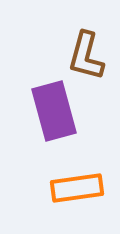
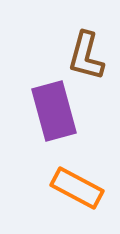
orange rectangle: rotated 36 degrees clockwise
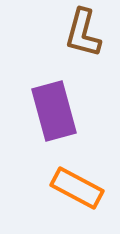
brown L-shape: moved 3 px left, 23 px up
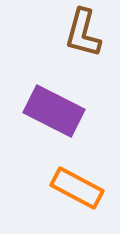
purple rectangle: rotated 48 degrees counterclockwise
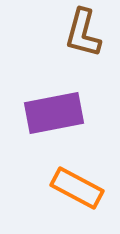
purple rectangle: moved 2 px down; rotated 38 degrees counterclockwise
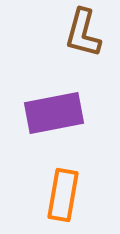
orange rectangle: moved 14 px left, 7 px down; rotated 72 degrees clockwise
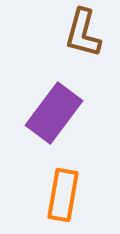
purple rectangle: rotated 42 degrees counterclockwise
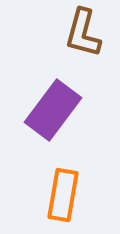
purple rectangle: moved 1 px left, 3 px up
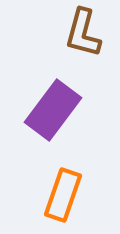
orange rectangle: rotated 9 degrees clockwise
